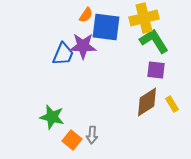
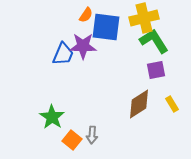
purple square: rotated 18 degrees counterclockwise
brown diamond: moved 8 px left, 2 px down
green star: rotated 20 degrees clockwise
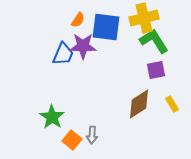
orange semicircle: moved 8 px left, 5 px down
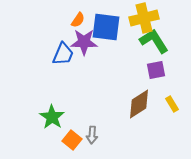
purple star: moved 1 px right, 4 px up
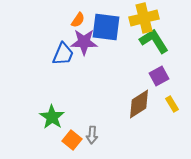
purple square: moved 3 px right, 6 px down; rotated 18 degrees counterclockwise
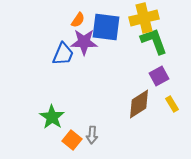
green L-shape: rotated 12 degrees clockwise
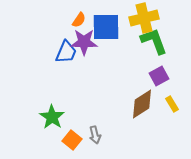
orange semicircle: moved 1 px right
blue square: rotated 8 degrees counterclockwise
blue trapezoid: moved 3 px right, 2 px up
brown diamond: moved 3 px right
gray arrow: moved 3 px right; rotated 18 degrees counterclockwise
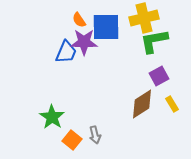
orange semicircle: rotated 112 degrees clockwise
green L-shape: rotated 80 degrees counterclockwise
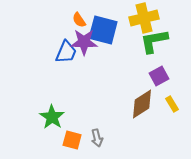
blue square: moved 3 px left, 3 px down; rotated 16 degrees clockwise
gray arrow: moved 2 px right, 3 px down
orange square: rotated 24 degrees counterclockwise
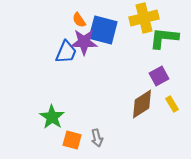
green L-shape: moved 10 px right, 3 px up; rotated 16 degrees clockwise
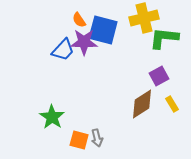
blue trapezoid: moved 3 px left, 2 px up; rotated 20 degrees clockwise
orange square: moved 7 px right
